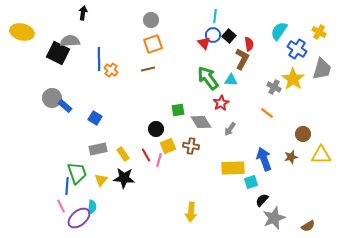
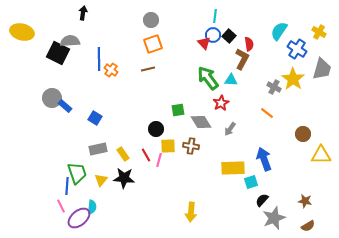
yellow square at (168, 146): rotated 21 degrees clockwise
brown star at (291, 157): moved 14 px right, 44 px down; rotated 24 degrees clockwise
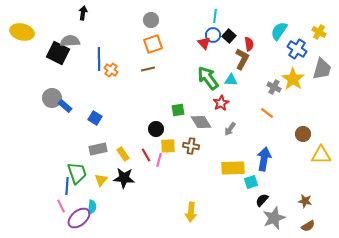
blue arrow at (264, 159): rotated 30 degrees clockwise
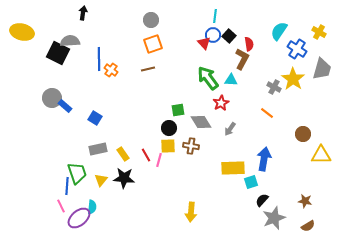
black circle at (156, 129): moved 13 px right, 1 px up
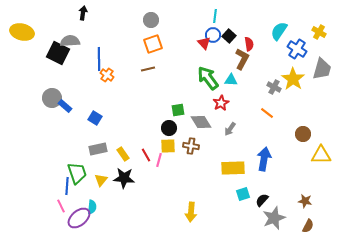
orange cross at (111, 70): moved 4 px left, 5 px down
cyan square at (251, 182): moved 8 px left, 12 px down
brown semicircle at (308, 226): rotated 32 degrees counterclockwise
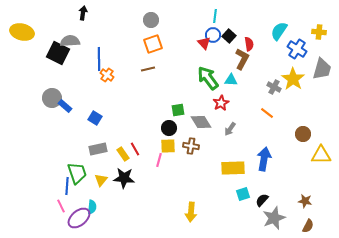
yellow cross at (319, 32): rotated 24 degrees counterclockwise
red line at (146, 155): moved 11 px left, 6 px up
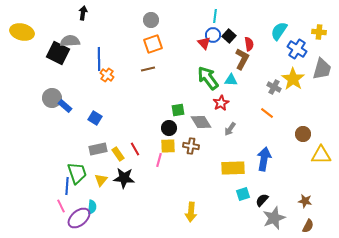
yellow rectangle at (123, 154): moved 5 px left
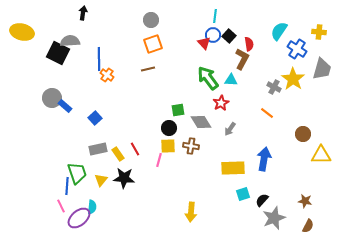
blue square at (95, 118): rotated 16 degrees clockwise
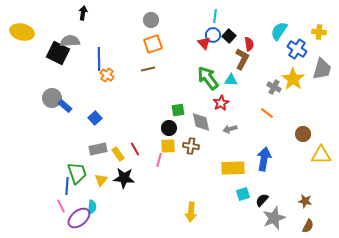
gray diamond at (201, 122): rotated 20 degrees clockwise
gray arrow at (230, 129): rotated 40 degrees clockwise
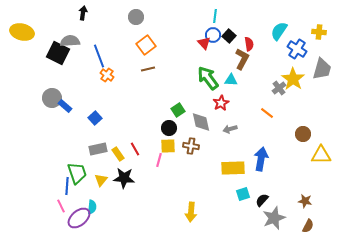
gray circle at (151, 20): moved 15 px left, 3 px up
orange square at (153, 44): moved 7 px left, 1 px down; rotated 18 degrees counterclockwise
blue line at (99, 59): moved 3 px up; rotated 20 degrees counterclockwise
gray cross at (274, 87): moved 5 px right, 1 px down; rotated 24 degrees clockwise
green square at (178, 110): rotated 24 degrees counterclockwise
blue arrow at (264, 159): moved 3 px left
